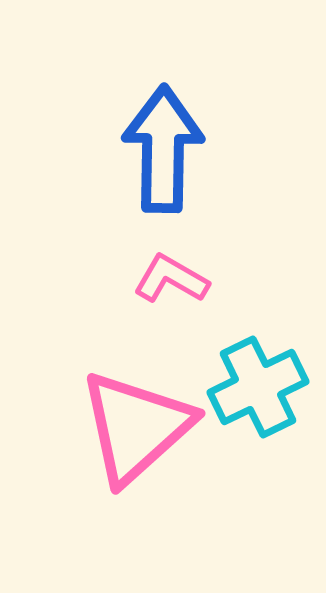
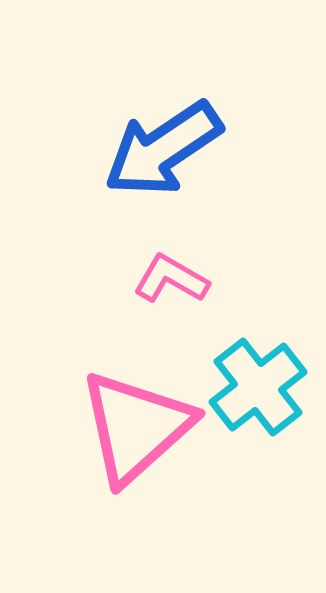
blue arrow: rotated 125 degrees counterclockwise
cyan cross: rotated 12 degrees counterclockwise
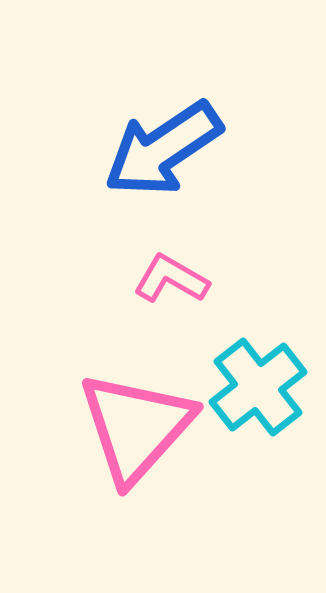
pink triangle: rotated 6 degrees counterclockwise
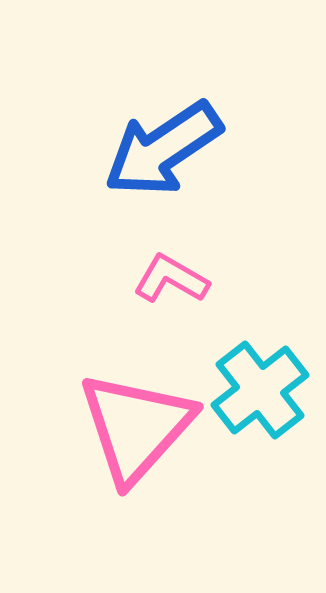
cyan cross: moved 2 px right, 3 px down
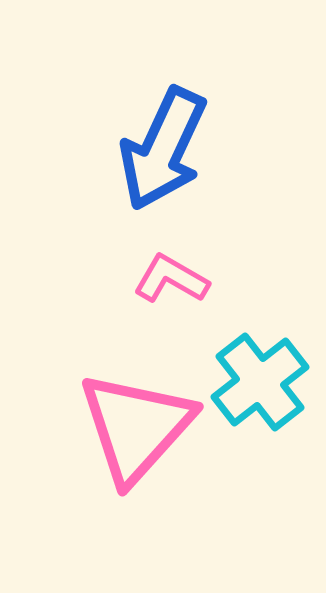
blue arrow: rotated 31 degrees counterclockwise
cyan cross: moved 8 px up
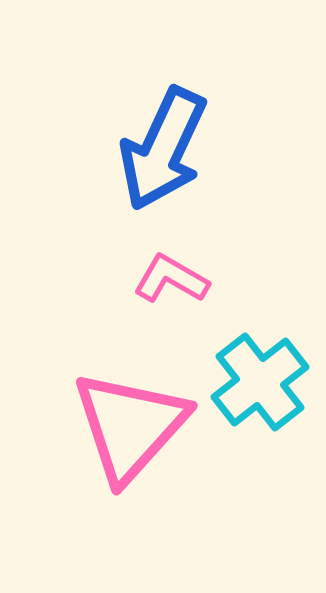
pink triangle: moved 6 px left, 1 px up
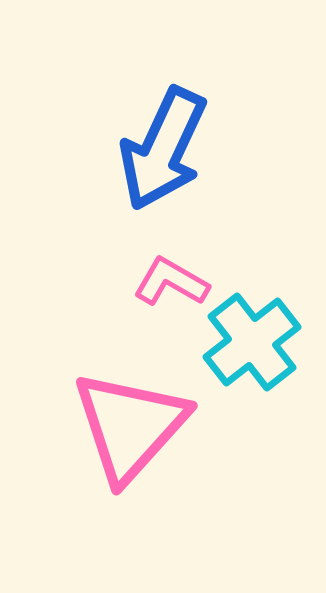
pink L-shape: moved 3 px down
cyan cross: moved 8 px left, 40 px up
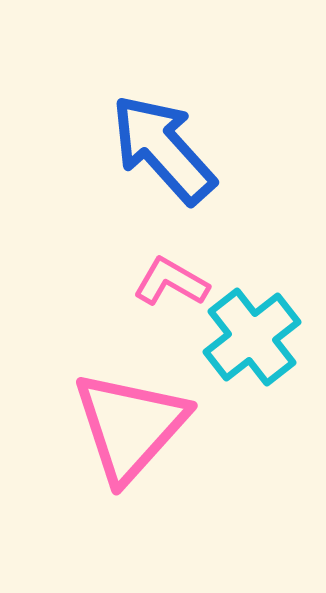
blue arrow: rotated 113 degrees clockwise
cyan cross: moved 5 px up
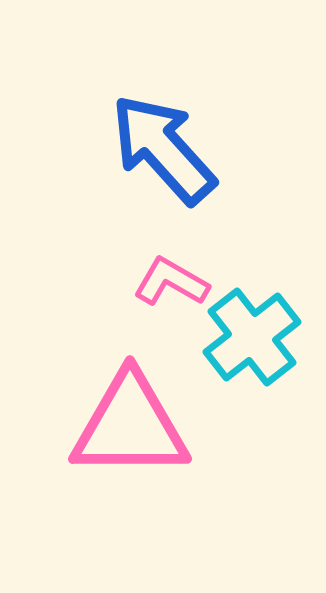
pink triangle: rotated 48 degrees clockwise
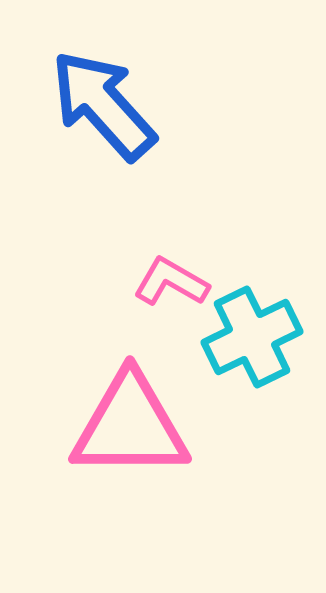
blue arrow: moved 60 px left, 44 px up
cyan cross: rotated 12 degrees clockwise
